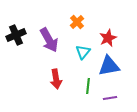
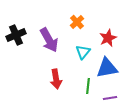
blue triangle: moved 2 px left, 2 px down
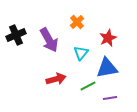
cyan triangle: moved 2 px left, 1 px down
red arrow: rotated 96 degrees counterclockwise
green line: rotated 56 degrees clockwise
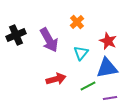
red star: moved 3 px down; rotated 24 degrees counterclockwise
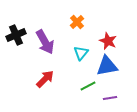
purple arrow: moved 4 px left, 2 px down
blue triangle: moved 2 px up
red arrow: moved 11 px left; rotated 30 degrees counterclockwise
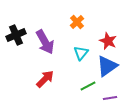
blue triangle: rotated 25 degrees counterclockwise
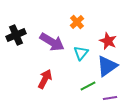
purple arrow: moved 7 px right; rotated 30 degrees counterclockwise
red arrow: rotated 18 degrees counterclockwise
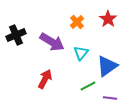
red star: moved 22 px up; rotated 12 degrees clockwise
purple line: rotated 16 degrees clockwise
